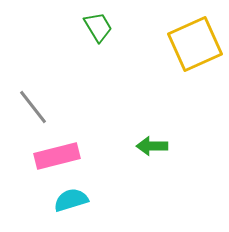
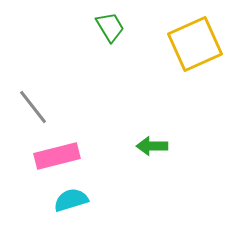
green trapezoid: moved 12 px right
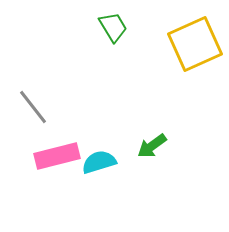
green trapezoid: moved 3 px right
green arrow: rotated 36 degrees counterclockwise
cyan semicircle: moved 28 px right, 38 px up
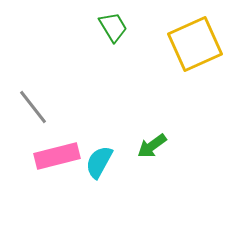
cyan semicircle: rotated 44 degrees counterclockwise
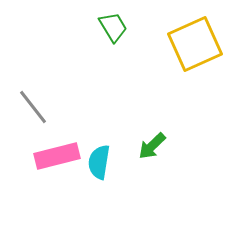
green arrow: rotated 8 degrees counterclockwise
cyan semicircle: rotated 20 degrees counterclockwise
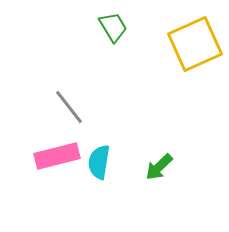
gray line: moved 36 px right
green arrow: moved 7 px right, 21 px down
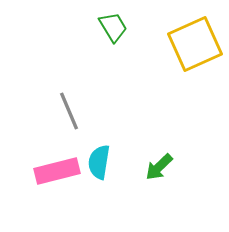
gray line: moved 4 px down; rotated 15 degrees clockwise
pink rectangle: moved 15 px down
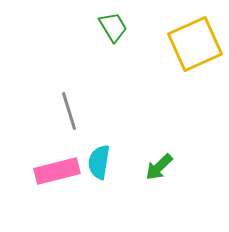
gray line: rotated 6 degrees clockwise
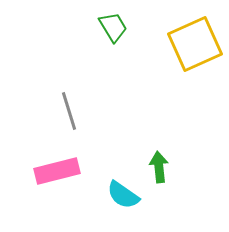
cyan semicircle: moved 24 px right, 33 px down; rotated 64 degrees counterclockwise
green arrow: rotated 128 degrees clockwise
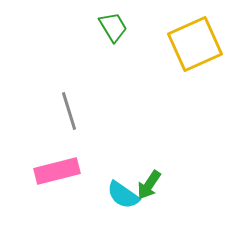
green arrow: moved 10 px left, 18 px down; rotated 140 degrees counterclockwise
